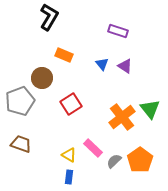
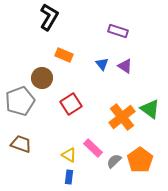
green triangle: rotated 15 degrees counterclockwise
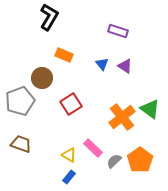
blue rectangle: rotated 32 degrees clockwise
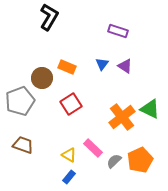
orange rectangle: moved 3 px right, 12 px down
blue triangle: rotated 16 degrees clockwise
green triangle: rotated 10 degrees counterclockwise
brown trapezoid: moved 2 px right, 1 px down
orange pentagon: rotated 10 degrees clockwise
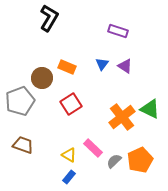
black L-shape: moved 1 px down
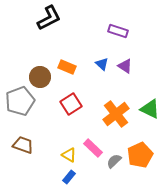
black L-shape: rotated 32 degrees clockwise
blue triangle: rotated 24 degrees counterclockwise
brown circle: moved 2 px left, 1 px up
orange cross: moved 6 px left, 3 px up
orange pentagon: moved 5 px up
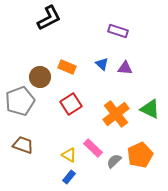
purple triangle: moved 2 px down; rotated 28 degrees counterclockwise
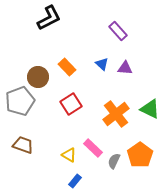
purple rectangle: rotated 30 degrees clockwise
orange rectangle: rotated 24 degrees clockwise
brown circle: moved 2 px left
orange pentagon: rotated 10 degrees counterclockwise
gray semicircle: rotated 21 degrees counterclockwise
blue rectangle: moved 6 px right, 4 px down
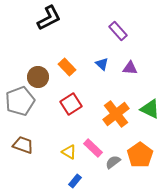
purple triangle: moved 5 px right
yellow triangle: moved 3 px up
gray semicircle: moved 1 px left, 1 px down; rotated 28 degrees clockwise
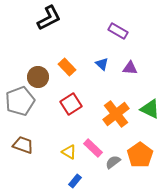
purple rectangle: rotated 18 degrees counterclockwise
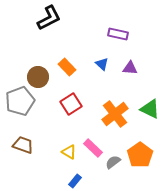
purple rectangle: moved 3 px down; rotated 18 degrees counterclockwise
orange cross: moved 1 px left
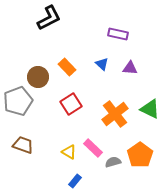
gray pentagon: moved 2 px left
gray semicircle: rotated 21 degrees clockwise
